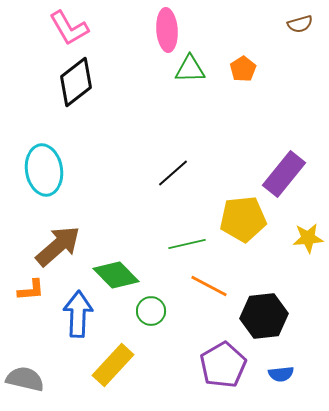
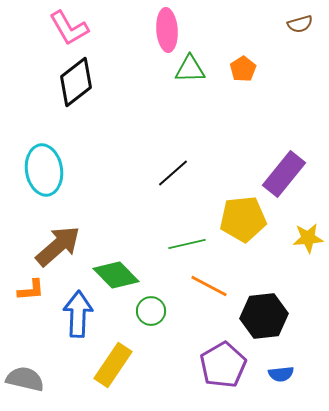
yellow rectangle: rotated 9 degrees counterclockwise
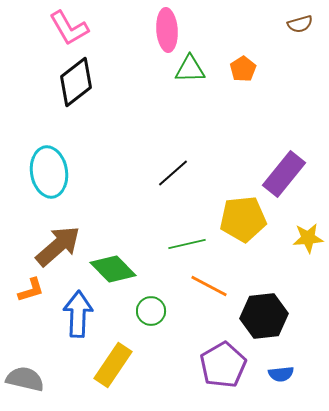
cyan ellipse: moved 5 px right, 2 px down
green diamond: moved 3 px left, 6 px up
orange L-shape: rotated 12 degrees counterclockwise
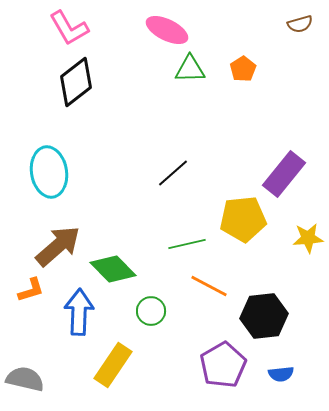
pink ellipse: rotated 60 degrees counterclockwise
blue arrow: moved 1 px right, 2 px up
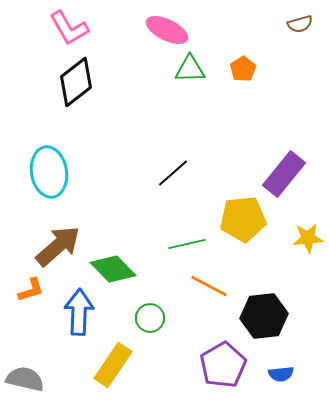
green circle: moved 1 px left, 7 px down
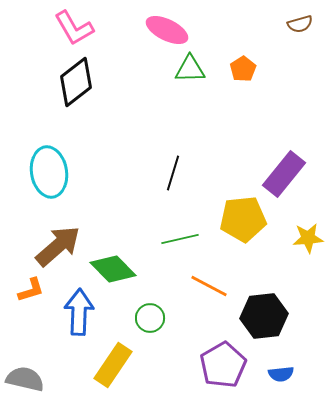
pink L-shape: moved 5 px right
black line: rotated 32 degrees counterclockwise
green line: moved 7 px left, 5 px up
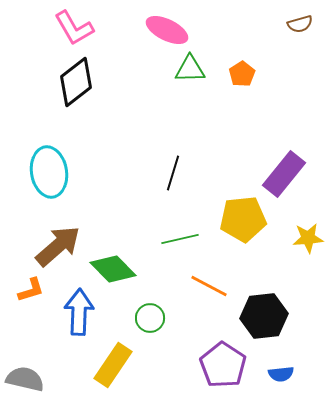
orange pentagon: moved 1 px left, 5 px down
purple pentagon: rotated 9 degrees counterclockwise
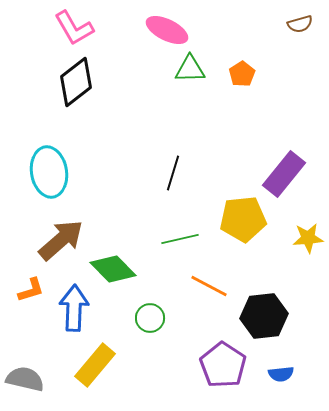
brown arrow: moved 3 px right, 6 px up
blue arrow: moved 5 px left, 4 px up
yellow rectangle: moved 18 px left; rotated 6 degrees clockwise
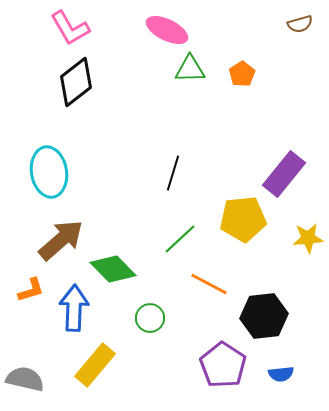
pink L-shape: moved 4 px left
green line: rotated 30 degrees counterclockwise
orange line: moved 2 px up
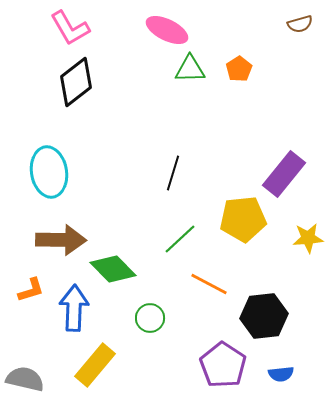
orange pentagon: moved 3 px left, 5 px up
brown arrow: rotated 42 degrees clockwise
